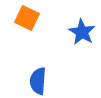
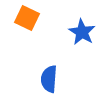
blue semicircle: moved 11 px right, 2 px up
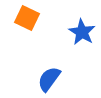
blue semicircle: rotated 32 degrees clockwise
